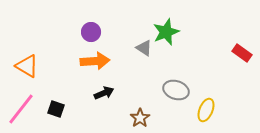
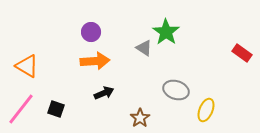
green star: rotated 16 degrees counterclockwise
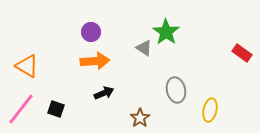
gray ellipse: rotated 60 degrees clockwise
yellow ellipse: moved 4 px right; rotated 10 degrees counterclockwise
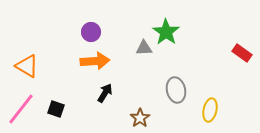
gray triangle: rotated 36 degrees counterclockwise
black arrow: moved 1 px right; rotated 36 degrees counterclockwise
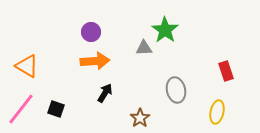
green star: moved 1 px left, 2 px up
red rectangle: moved 16 px left, 18 px down; rotated 36 degrees clockwise
yellow ellipse: moved 7 px right, 2 px down
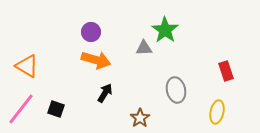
orange arrow: moved 1 px right, 1 px up; rotated 20 degrees clockwise
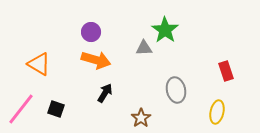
orange triangle: moved 12 px right, 2 px up
brown star: moved 1 px right
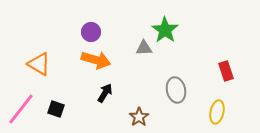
brown star: moved 2 px left, 1 px up
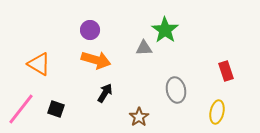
purple circle: moved 1 px left, 2 px up
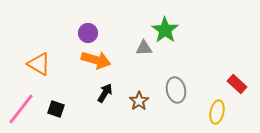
purple circle: moved 2 px left, 3 px down
red rectangle: moved 11 px right, 13 px down; rotated 30 degrees counterclockwise
brown star: moved 16 px up
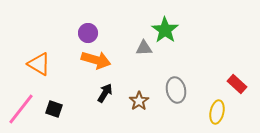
black square: moved 2 px left
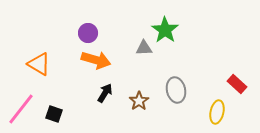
black square: moved 5 px down
